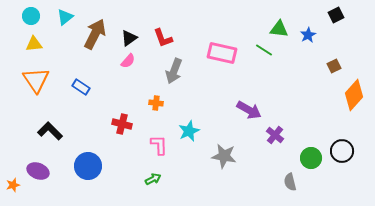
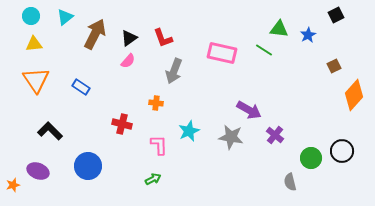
gray star: moved 7 px right, 19 px up
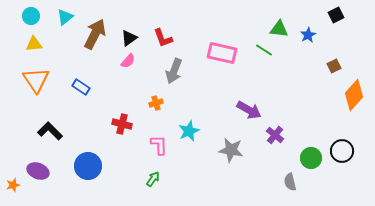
orange cross: rotated 24 degrees counterclockwise
gray star: moved 13 px down
green arrow: rotated 28 degrees counterclockwise
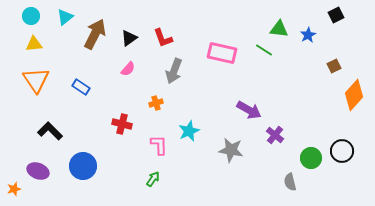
pink semicircle: moved 8 px down
blue circle: moved 5 px left
orange star: moved 1 px right, 4 px down
